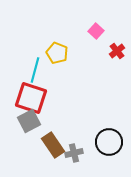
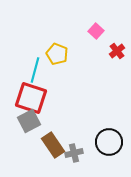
yellow pentagon: moved 1 px down
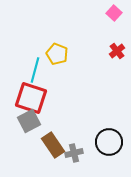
pink square: moved 18 px right, 18 px up
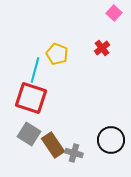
red cross: moved 15 px left, 3 px up
gray square: moved 13 px down; rotated 30 degrees counterclockwise
black circle: moved 2 px right, 2 px up
gray cross: rotated 30 degrees clockwise
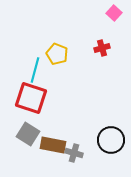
red cross: rotated 21 degrees clockwise
gray square: moved 1 px left
brown rectangle: rotated 45 degrees counterclockwise
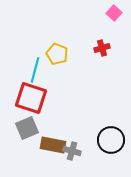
gray square: moved 1 px left, 6 px up; rotated 35 degrees clockwise
gray cross: moved 2 px left, 2 px up
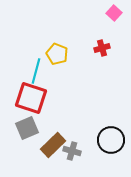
cyan line: moved 1 px right, 1 px down
brown rectangle: rotated 55 degrees counterclockwise
